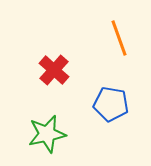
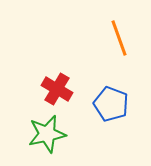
red cross: moved 3 px right, 19 px down; rotated 12 degrees counterclockwise
blue pentagon: rotated 12 degrees clockwise
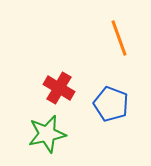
red cross: moved 2 px right, 1 px up
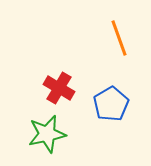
blue pentagon: rotated 20 degrees clockwise
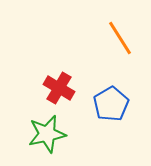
orange line: moved 1 px right; rotated 12 degrees counterclockwise
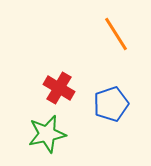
orange line: moved 4 px left, 4 px up
blue pentagon: rotated 12 degrees clockwise
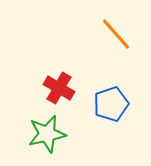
orange line: rotated 9 degrees counterclockwise
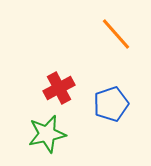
red cross: rotated 32 degrees clockwise
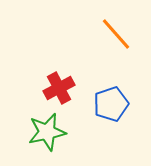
green star: moved 2 px up
